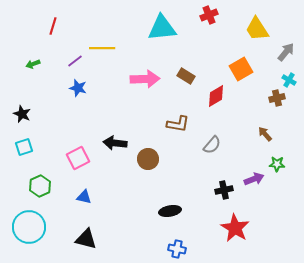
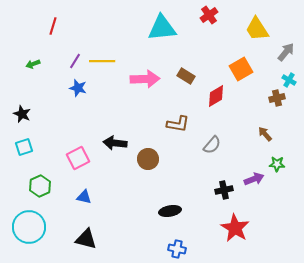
red cross: rotated 12 degrees counterclockwise
yellow line: moved 13 px down
purple line: rotated 21 degrees counterclockwise
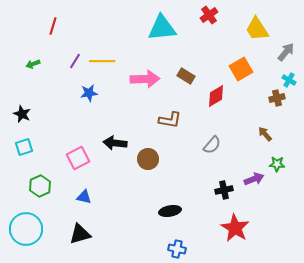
blue star: moved 11 px right, 5 px down; rotated 24 degrees counterclockwise
brown L-shape: moved 8 px left, 4 px up
cyan circle: moved 3 px left, 2 px down
black triangle: moved 6 px left, 5 px up; rotated 30 degrees counterclockwise
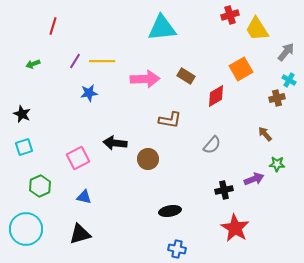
red cross: moved 21 px right; rotated 18 degrees clockwise
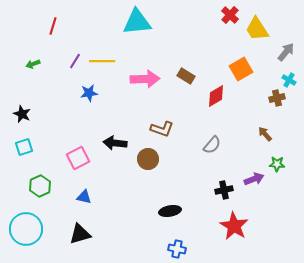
red cross: rotated 30 degrees counterclockwise
cyan triangle: moved 25 px left, 6 px up
brown L-shape: moved 8 px left, 9 px down; rotated 10 degrees clockwise
red star: moved 1 px left, 2 px up
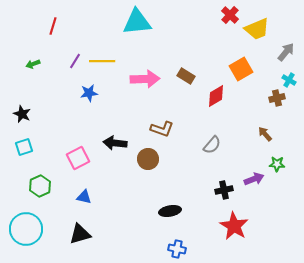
yellow trapezoid: rotated 80 degrees counterclockwise
